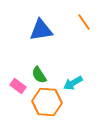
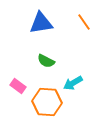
blue triangle: moved 7 px up
green semicircle: moved 7 px right, 14 px up; rotated 30 degrees counterclockwise
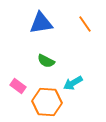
orange line: moved 1 px right, 2 px down
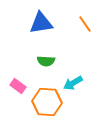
green semicircle: rotated 24 degrees counterclockwise
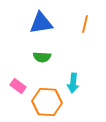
orange line: rotated 48 degrees clockwise
green semicircle: moved 4 px left, 4 px up
cyan arrow: rotated 54 degrees counterclockwise
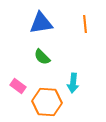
orange line: rotated 18 degrees counterclockwise
green semicircle: rotated 42 degrees clockwise
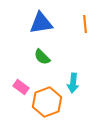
pink rectangle: moved 3 px right, 1 px down
orange hexagon: rotated 24 degrees counterclockwise
